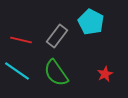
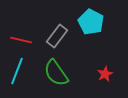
cyan line: rotated 76 degrees clockwise
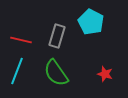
gray rectangle: rotated 20 degrees counterclockwise
red star: rotated 28 degrees counterclockwise
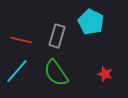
cyan line: rotated 20 degrees clockwise
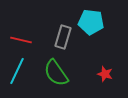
cyan pentagon: rotated 20 degrees counterclockwise
gray rectangle: moved 6 px right, 1 px down
cyan line: rotated 16 degrees counterclockwise
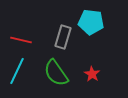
red star: moved 13 px left; rotated 14 degrees clockwise
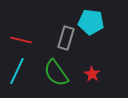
gray rectangle: moved 3 px right, 1 px down
